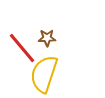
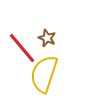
brown star: rotated 24 degrees clockwise
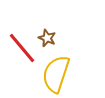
yellow semicircle: moved 12 px right
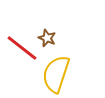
red line: rotated 12 degrees counterclockwise
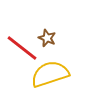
yellow semicircle: moved 6 px left; rotated 54 degrees clockwise
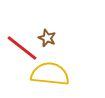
yellow semicircle: rotated 24 degrees clockwise
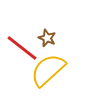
yellow semicircle: moved 2 px left, 4 px up; rotated 48 degrees counterclockwise
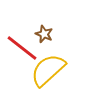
brown star: moved 3 px left, 4 px up
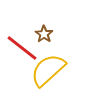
brown star: rotated 12 degrees clockwise
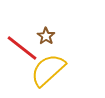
brown star: moved 2 px right, 2 px down
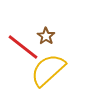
red line: moved 1 px right, 1 px up
